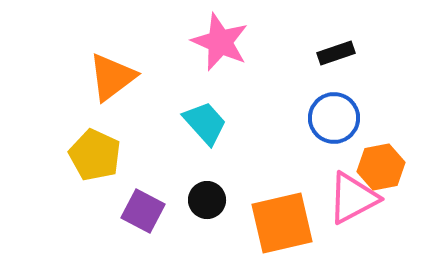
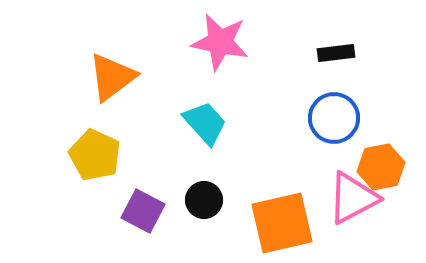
pink star: rotated 12 degrees counterclockwise
black rectangle: rotated 12 degrees clockwise
black circle: moved 3 px left
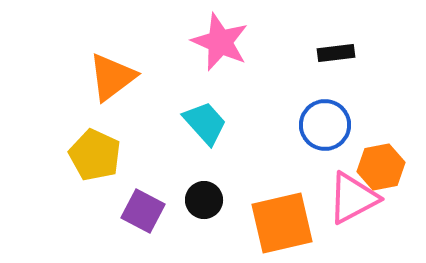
pink star: rotated 12 degrees clockwise
blue circle: moved 9 px left, 7 px down
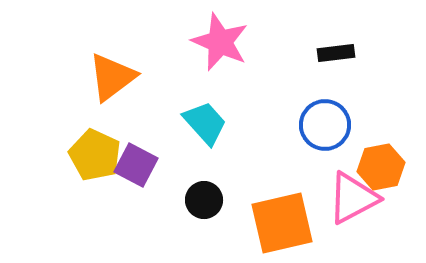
purple square: moved 7 px left, 46 px up
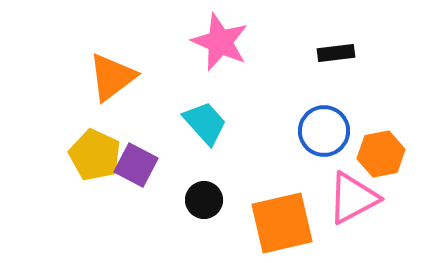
blue circle: moved 1 px left, 6 px down
orange hexagon: moved 13 px up
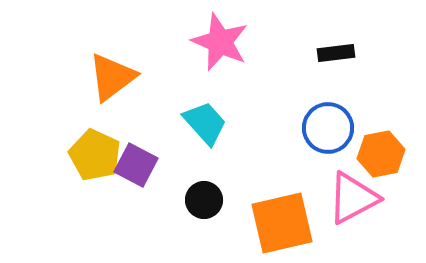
blue circle: moved 4 px right, 3 px up
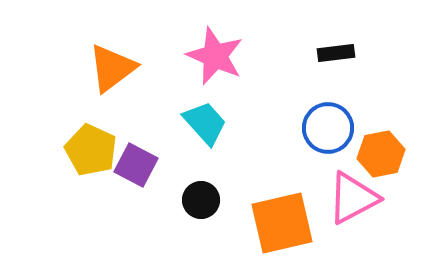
pink star: moved 5 px left, 14 px down
orange triangle: moved 9 px up
yellow pentagon: moved 4 px left, 5 px up
black circle: moved 3 px left
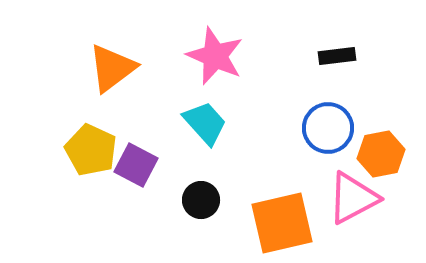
black rectangle: moved 1 px right, 3 px down
